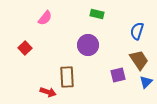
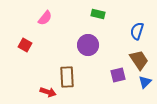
green rectangle: moved 1 px right
red square: moved 3 px up; rotated 16 degrees counterclockwise
blue triangle: moved 1 px left
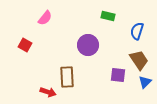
green rectangle: moved 10 px right, 2 px down
purple square: rotated 21 degrees clockwise
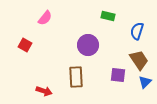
brown rectangle: moved 9 px right
red arrow: moved 4 px left, 1 px up
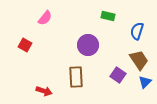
purple square: rotated 28 degrees clockwise
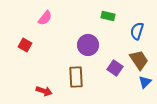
purple square: moved 3 px left, 7 px up
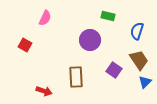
pink semicircle: rotated 14 degrees counterclockwise
purple circle: moved 2 px right, 5 px up
purple square: moved 1 px left, 2 px down
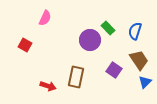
green rectangle: moved 12 px down; rotated 32 degrees clockwise
blue semicircle: moved 2 px left
brown rectangle: rotated 15 degrees clockwise
red arrow: moved 4 px right, 5 px up
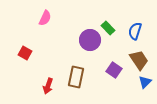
red square: moved 8 px down
red arrow: rotated 91 degrees clockwise
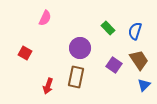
purple circle: moved 10 px left, 8 px down
purple square: moved 5 px up
blue triangle: moved 1 px left, 3 px down
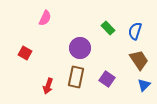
purple square: moved 7 px left, 14 px down
